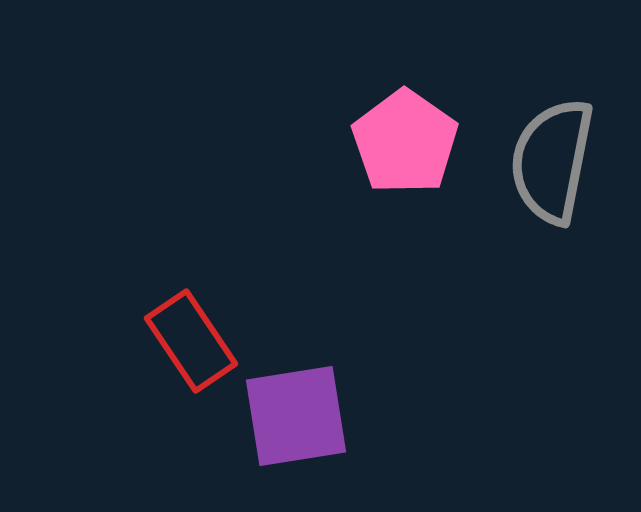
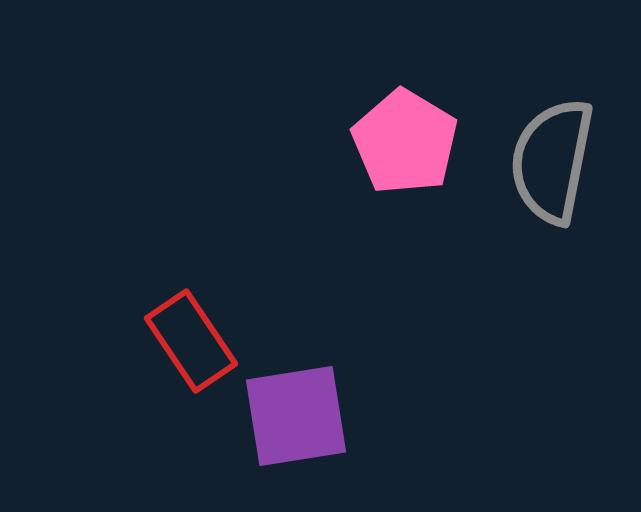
pink pentagon: rotated 4 degrees counterclockwise
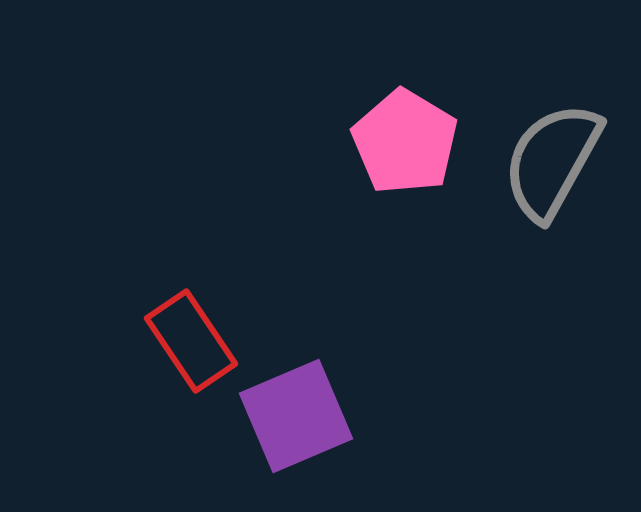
gray semicircle: rotated 18 degrees clockwise
purple square: rotated 14 degrees counterclockwise
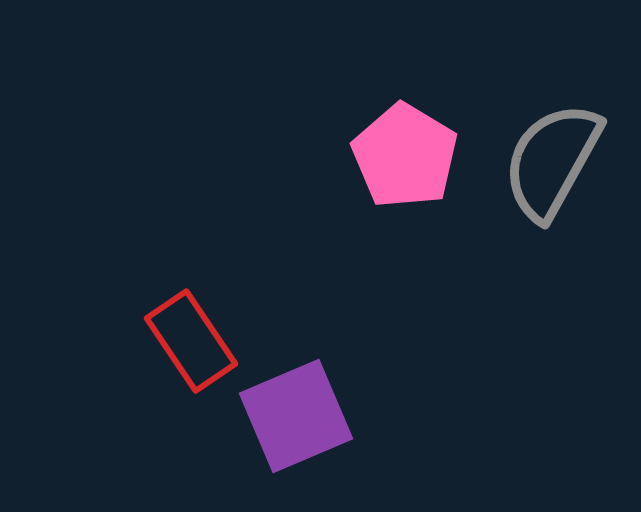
pink pentagon: moved 14 px down
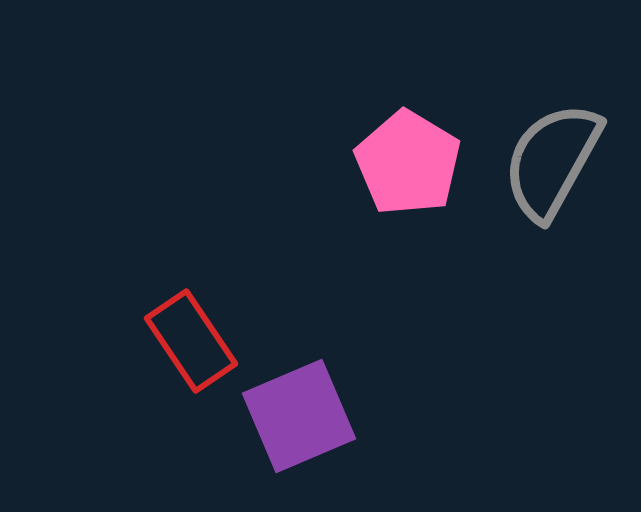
pink pentagon: moved 3 px right, 7 px down
purple square: moved 3 px right
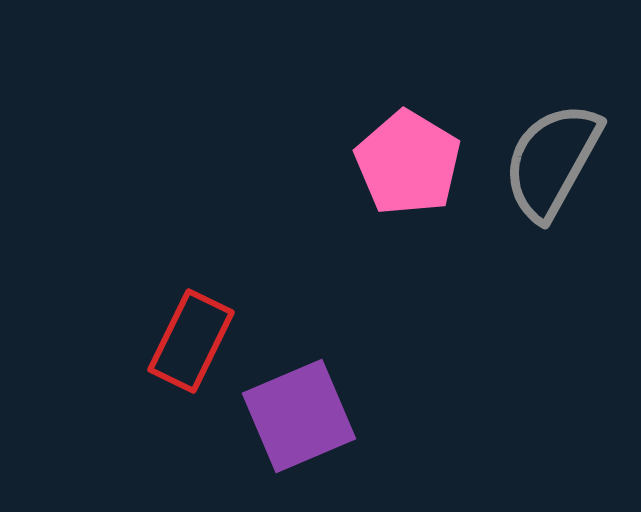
red rectangle: rotated 60 degrees clockwise
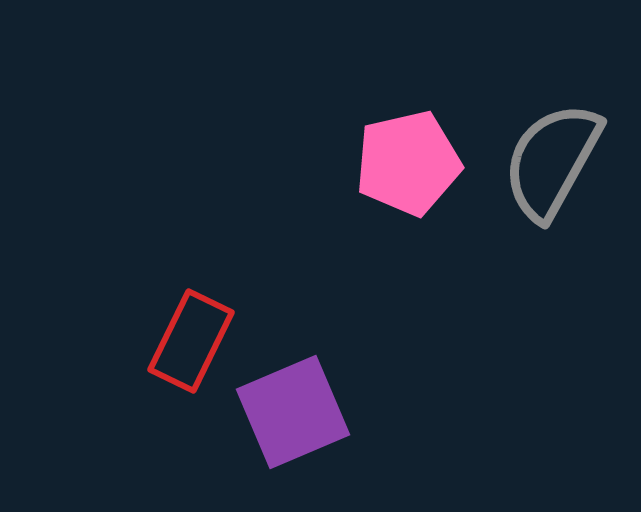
pink pentagon: rotated 28 degrees clockwise
purple square: moved 6 px left, 4 px up
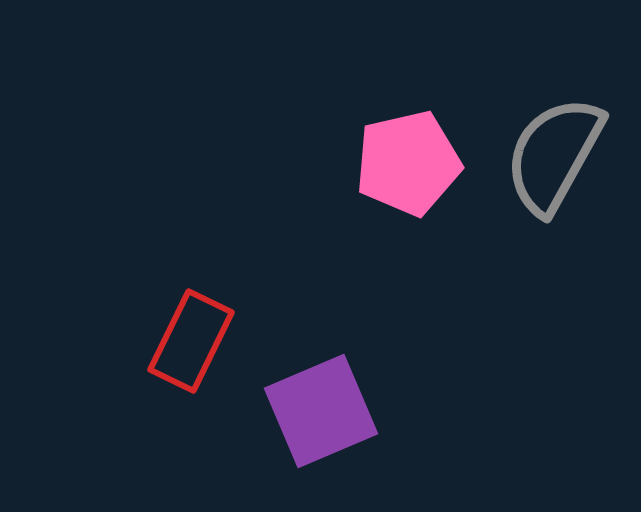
gray semicircle: moved 2 px right, 6 px up
purple square: moved 28 px right, 1 px up
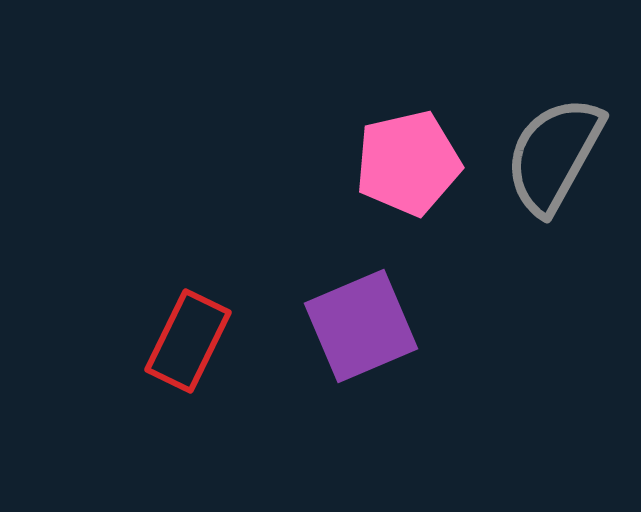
red rectangle: moved 3 px left
purple square: moved 40 px right, 85 px up
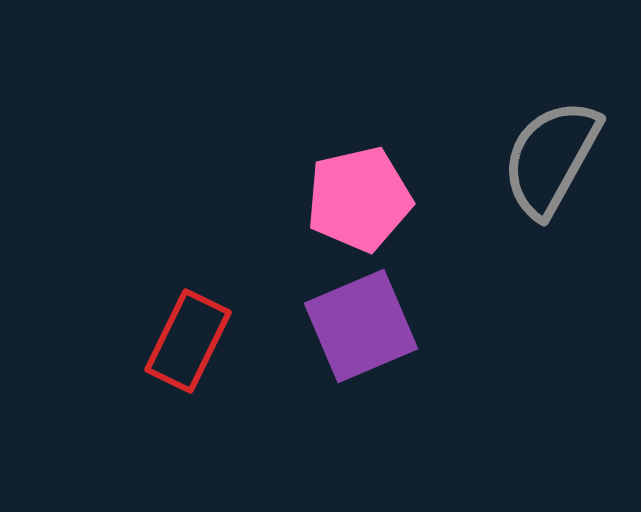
gray semicircle: moved 3 px left, 3 px down
pink pentagon: moved 49 px left, 36 px down
